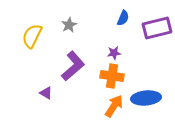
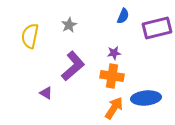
blue semicircle: moved 2 px up
yellow semicircle: moved 2 px left; rotated 15 degrees counterclockwise
orange arrow: moved 2 px down
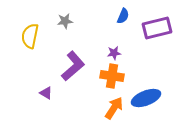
gray star: moved 4 px left, 4 px up; rotated 21 degrees clockwise
blue ellipse: rotated 16 degrees counterclockwise
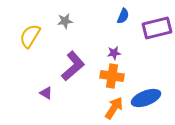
yellow semicircle: rotated 20 degrees clockwise
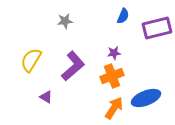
yellow semicircle: moved 1 px right, 24 px down
orange cross: rotated 30 degrees counterclockwise
purple triangle: moved 4 px down
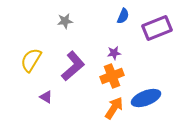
purple rectangle: rotated 8 degrees counterclockwise
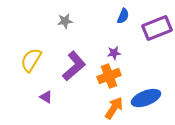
purple L-shape: moved 1 px right
orange cross: moved 3 px left
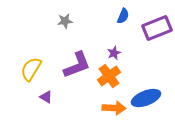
purple star: rotated 16 degrees counterclockwise
yellow semicircle: moved 9 px down
purple L-shape: moved 3 px right, 1 px up; rotated 20 degrees clockwise
orange cross: rotated 15 degrees counterclockwise
orange arrow: rotated 60 degrees clockwise
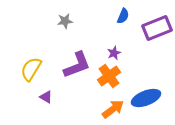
orange arrow: moved 1 px left, 1 px down; rotated 40 degrees counterclockwise
